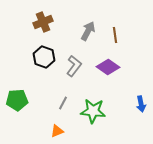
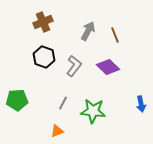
brown line: rotated 14 degrees counterclockwise
purple diamond: rotated 10 degrees clockwise
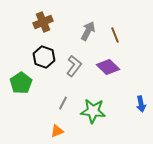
green pentagon: moved 4 px right, 17 px up; rotated 30 degrees counterclockwise
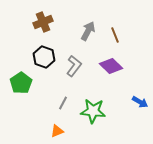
purple diamond: moved 3 px right, 1 px up
blue arrow: moved 1 px left, 2 px up; rotated 49 degrees counterclockwise
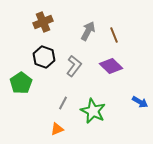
brown line: moved 1 px left
green star: rotated 20 degrees clockwise
orange triangle: moved 2 px up
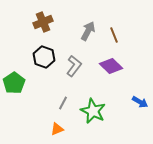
green pentagon: moved 7 px left
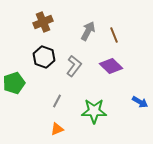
green pentagon: rotated 15 degrees clockwise
gray line: moved 6 px left, 2 px up
green star: moved 1 px right; rotated 25 degrees counterclockwise
